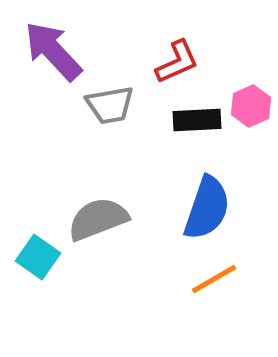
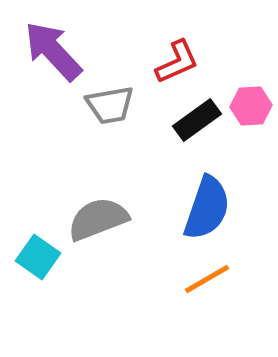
pink hexagon: rotated 21 degrees clockwise
black rectangle: rotated 33 degrees counterclockwise
orange line: moved 7 px left
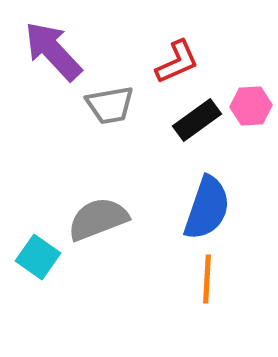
orange line: rotated 57 degrees counterclockwise
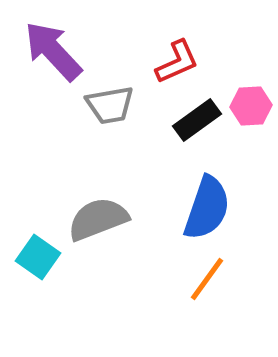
orange line: rotated 33 degrees clockwise
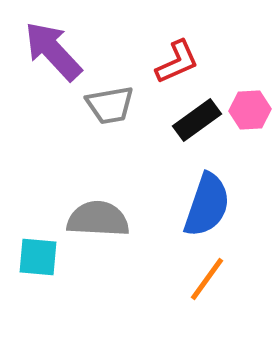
pink hexagon: moved 1 px left, 4 px down
blue semicircle: moved 3 px up
gray semicircle: rotated 24 degrees clockwise
cyan square: rotated 30 degrees counterclockwise
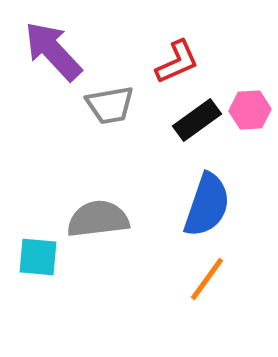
gray semicircle: rotated 10 degrees counterclockwise
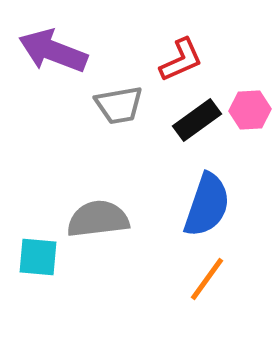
purple arrow: rotated 26 degrees counterclockwise
red L-shape: moved 4 px right, 2 px up
gray trapezoid: moved 9 px right
